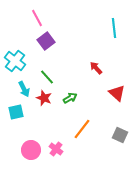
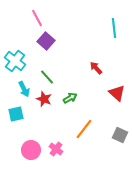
purple square: rotated 12 degrees counterclockwise
red star: moved 1 px down
cyan square: moved 2 px down
orange line: moved 2 px right
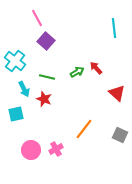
green line: rotated 35 degrees counterclockwise
green arrow: moved 7 px right, 26 px up
pink cross: rotated 24 degrees clockwise
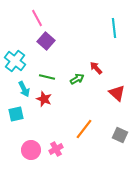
green arrow: moved 7 px down
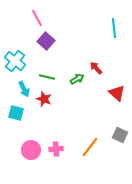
cyan square: moved 1 px up; rotated 28 degrees clockwise
orange line: moved 6 px right, 18 px down
pink cross: rotated 24 degrees clockwise
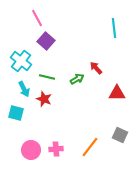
cyan cross: moved 6 px right
red triangle: rotated 42 degrees counterclockwise
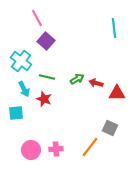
red arrow: moved 15 px down; rotated 32 degrees counterclockwise
cyan square: rotated 21 degrees counterclockwise
gray square: moved 10 px left, 7 px up
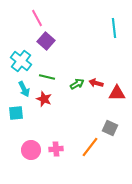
green arrow: moved 5 px down
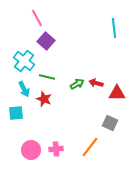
cyan cross: moved 3 px right
gray square: moved 5 px up
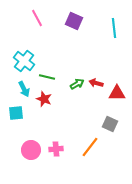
purple square: moved 28 px right, 20 px up; rotated 18 degrees counterclockwise
gray square: moved 1 px down
